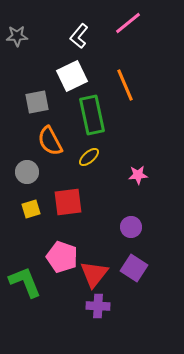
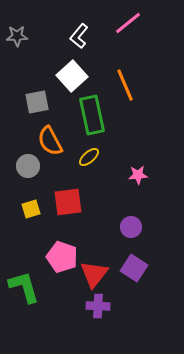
white square: rotated 16 degrees counterclockwise
gray circle: moved 1 px right, 6 px up
green L-shape: moved 1 px left, 5 px down; rotated 6 degrees clockwise
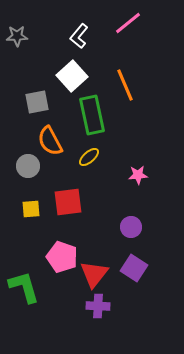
yellow square: rotated 12 degrees clockwise
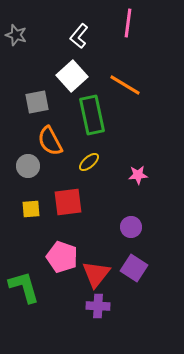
pink line: rotated 44 degrees counterclockwise
gray star: moved 1 px left, 1 px up; rotated 20 degrees clockwise
orange line: rotated 36 degrees counterclockwise
yellow ellipse: moved 5 px down
red triangle: moved 2 px right
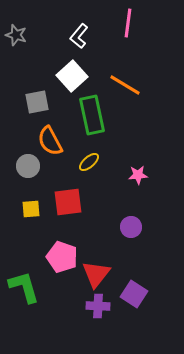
purple square: moved 26 px down
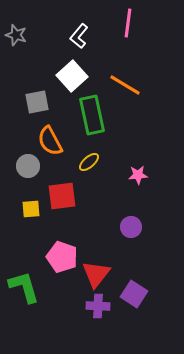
red square: moved 6 px left, 6 px up
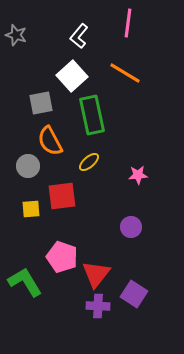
orange line: moved 12 px up
gray square: moved 4 px right, 1 px down
green L-shape: moved 1 px right, 5 px up; rotated 15 degrees counterclockwise
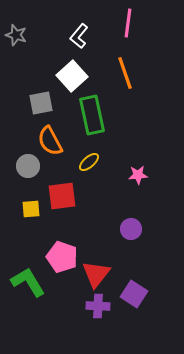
orange line: rotated 40 degrees clockwise
purple circle: moved 2 px down
green L-shape: moved 3 px right
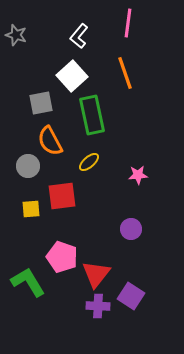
purple square: moved 3 px left, 2 px down
